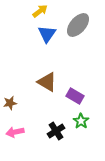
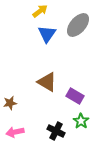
black cross: rotated 30 degrees counterclockwise
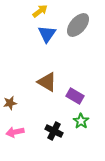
black cross: moved 2 px left
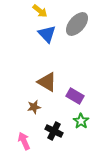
yellow arrow: rotated 77 degrees clockwise
gray ellipse: moved 1 px left, 1 px up
blue triangle: rotated 18 degrees counterclockwise
brown star: moved 24 px right, 4 px down
pink arrow: moved 9 px right, 9 px down; rotated 78 degrees clockwise
